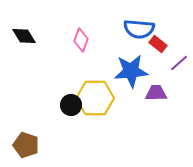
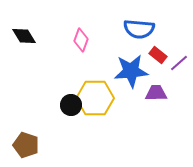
red rectangle: moved 11 px down
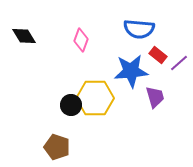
purple trapezoid: moved 1 px left, 4 px down; rotated 75 degrees clockwise
brown pentagon: moved 31 px right, 2 px down
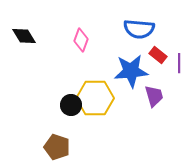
purple line: rotated 48 degrees counterclockwise
purple trapezoid: moved 1 px left, 1 px up
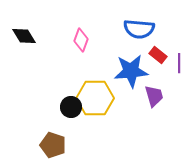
black circle: moved 2 px down
brown pentagon: moved 4 px left, 2 px up
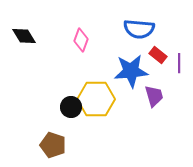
yellow hexagon: moved 1 px right, 1 px down
